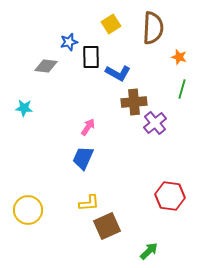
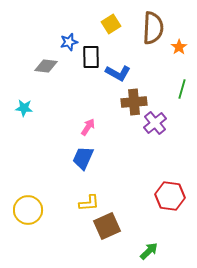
orange star: moved 10 px up; rotated 21 degrees clockwise
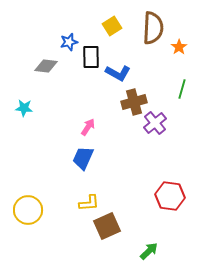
yellow square: moved 1 px right, 2 px down
brown cross: rotated 10 degrees counterclockwise
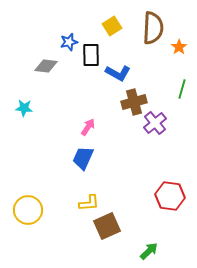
black rectangle: moved 2 px up
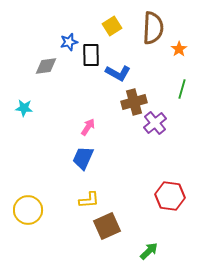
orange star: moved 2 px down
gray diamond: rotated 15 degrees counterclockwise
yellow L-shape: moved 3 px up
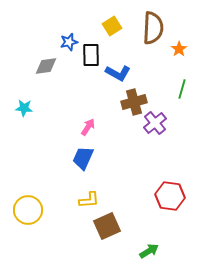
green arrow: rotated 12 degrees clockwise
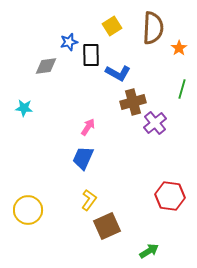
orange star: moved 1 px up
brown cross: moved 1 px left
yellow L-shape: rotated 50 degrees counterclockwise
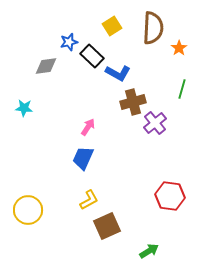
black rectangle: moved 1 px right, 1 px down; rotated 45 degrees counterclockwise
yellow L-shape: rotated 25 degrees clockwise
